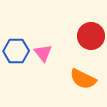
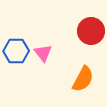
red circle: moved 5 px up
orange semicircle: rotated 88 degrees counterclockwise
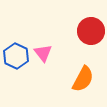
blue hexagon: moved 5 px down; rotated 25 degrees clockwise
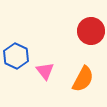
pink triangle: moved 2 px right, 18 px down
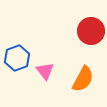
blue hexagon: moved 1 px right, 2 px down; rotated 15 degrees clockwise
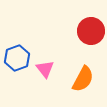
pink triangle: moved 2 px up
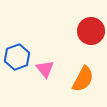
blue hexagon: moved 1 px up
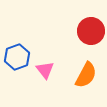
pink triangle: moved 1 px down
orange semicircle: moved 3 px right, 4 px up
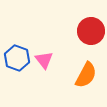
blue hexagon: moved 1 px down; rotated 20 degrees counterclockwise
pink triangle: moved 1 px left, 10 px up
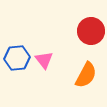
blue hexagon: rotated 25 degrees counterclockwise
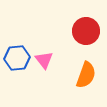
red circle: moved 5 px left
orange semicircle: rotated 8 degrees counterclockwise
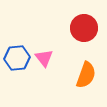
red circle: moved 2 px left, 3 px up
pink triangle: moved 2 px up
